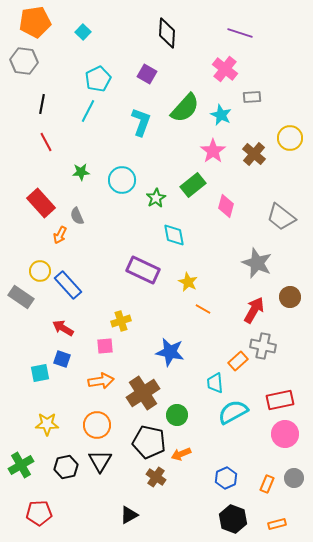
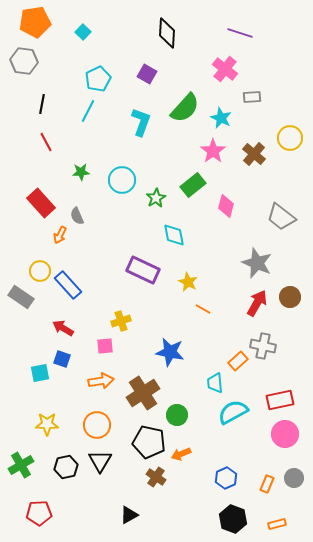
cyan star at (221, 115): moved 3 px down
red arrow at (254, 310): moved 3 px right, 7 px up
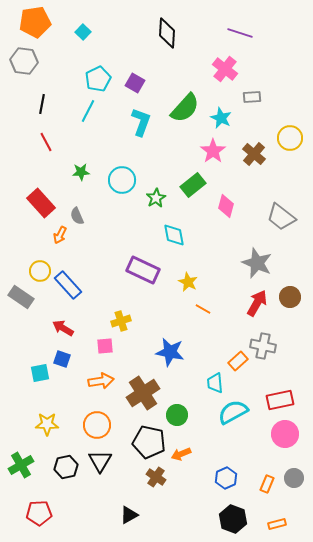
purple square at (147, 74): moved 12 px left, 9 px down
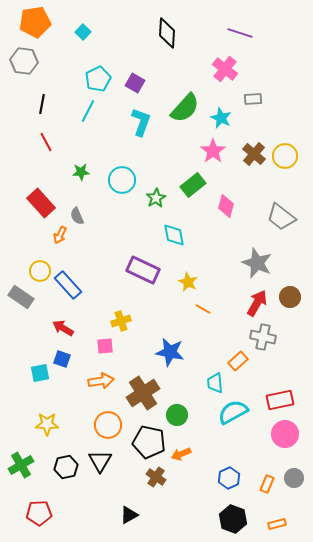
gray rectangle at (252, 97): moved 1 px right, 2 px down
yellow circle at (290, 138): moved 5 px left, 18 px down
gray cross at (263, 346): moved 9 px up
orange circle at (97, 425): moved 11 px right
blue hexagon at (226, 478): moved 3 px right
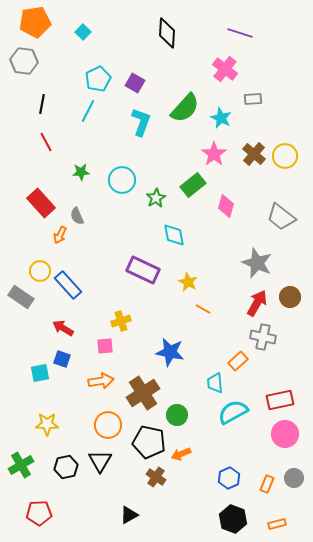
pink star at (213, 151): moved 1 px right, 3 px down
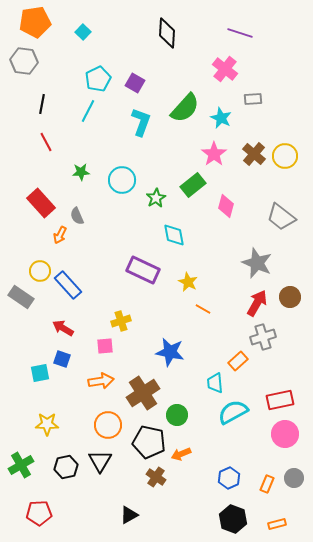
gray cross at (263, 337): rotated 30 degrees counterclockwise
